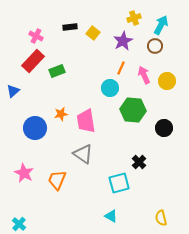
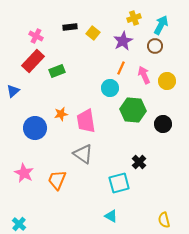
black circle: moved 1 px left, 4 px up
yellow semicircle: moved 3 px right, 2 px down
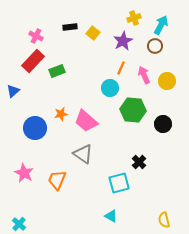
pink trapezoid: rotated 40 degrees counterclockwise
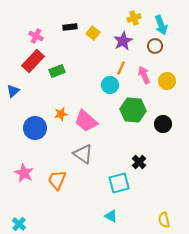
cyan arrow: rotated 132 degrees clockwise
cyan circle: moved 3 px up
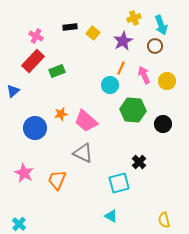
gray triangle: moved 1 px up; rotated 10 degrees counterclockwise
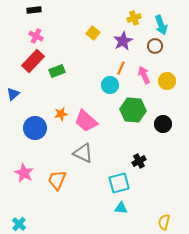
black rectangle: moved 36 px left, 17 px up
blue triangle: moved 3 px down
black cross: moved 1 px up; rotated 16 degrees clockwise
cyan triangle: moved 10 px right, 8 px up; rotated 24 degrees counterclockwise
yellow semicircle: moved 2 px down; rotated 28 degrees clockwise
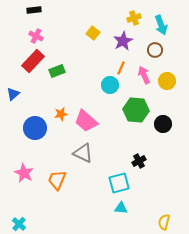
brown circle: moved 4 px down
green hexagon: moved 3 px right
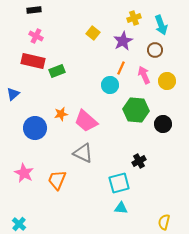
red rectangle: rotated 60 degrees clockwise
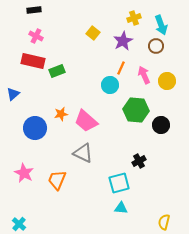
brown circle: moved 1 px right, 4 px up
black circle: moved 2 px left, 1 px down
